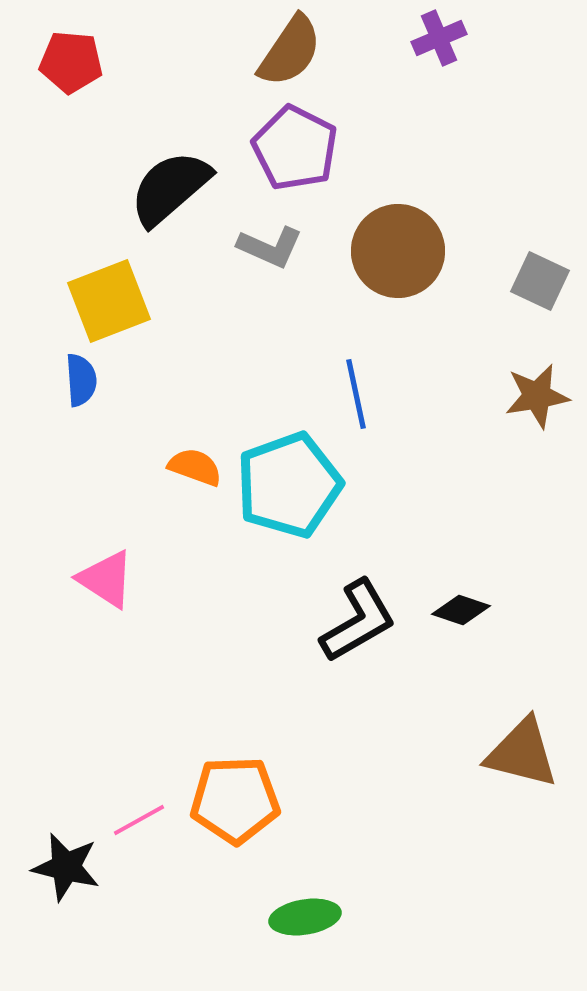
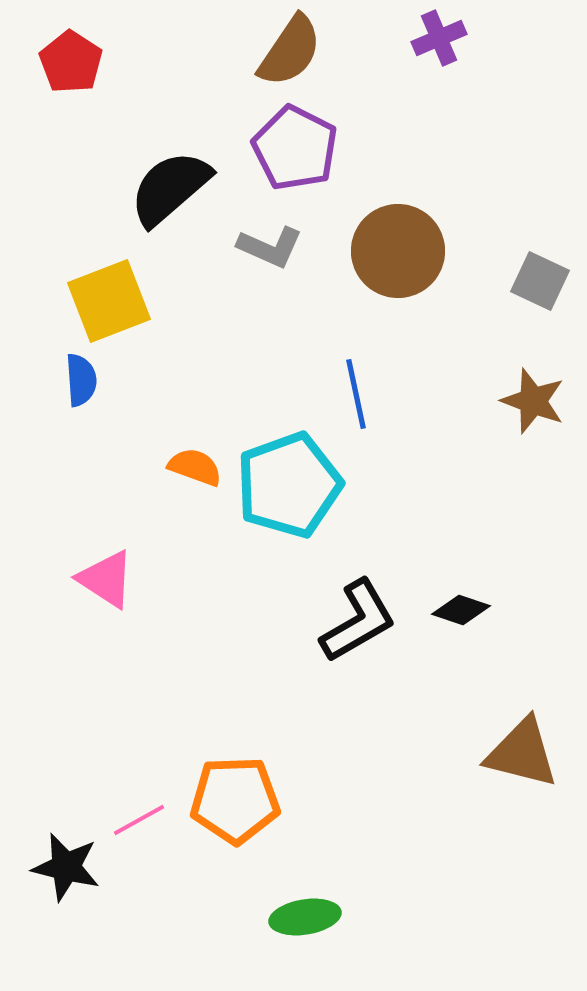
red pentagon: rotated 28 degrees clockwise
brown star: moved 4 px left, 5 px down; rotated 30 degrees clockwise
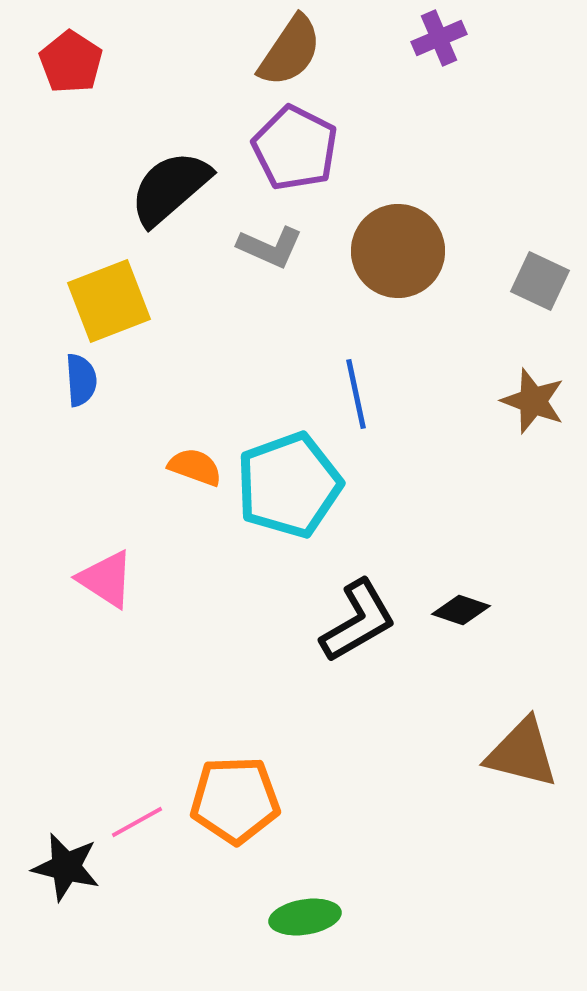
pink line: moved 2 px left, 2 px down
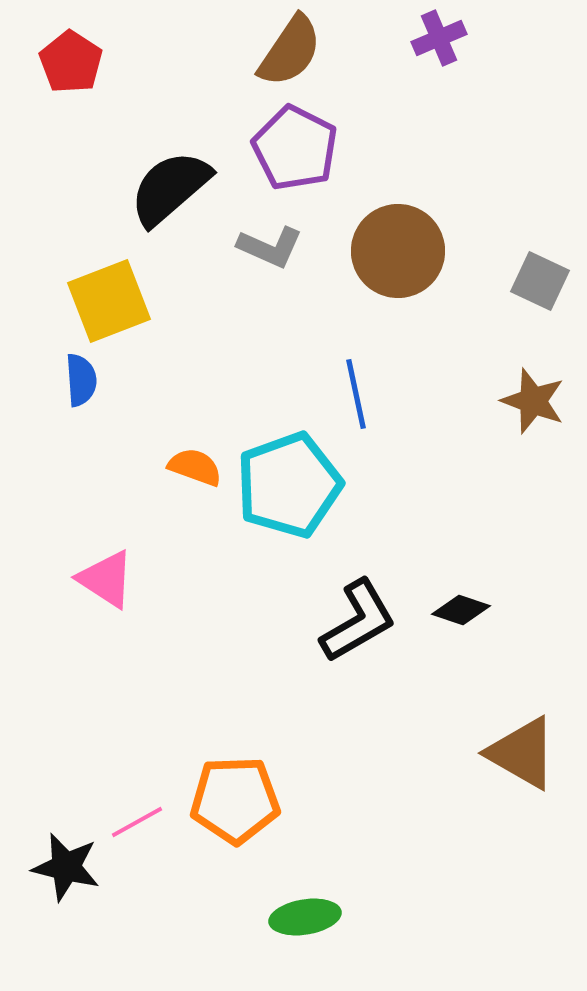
brown triangle: rotated 16 degrees clockwise
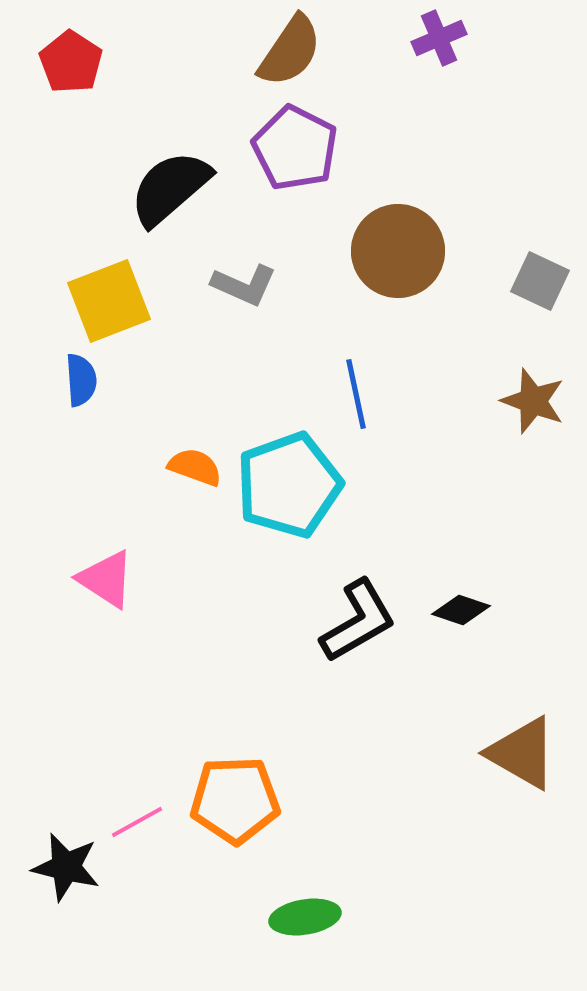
gray L-shape: moved 26 px left, 38 px down
